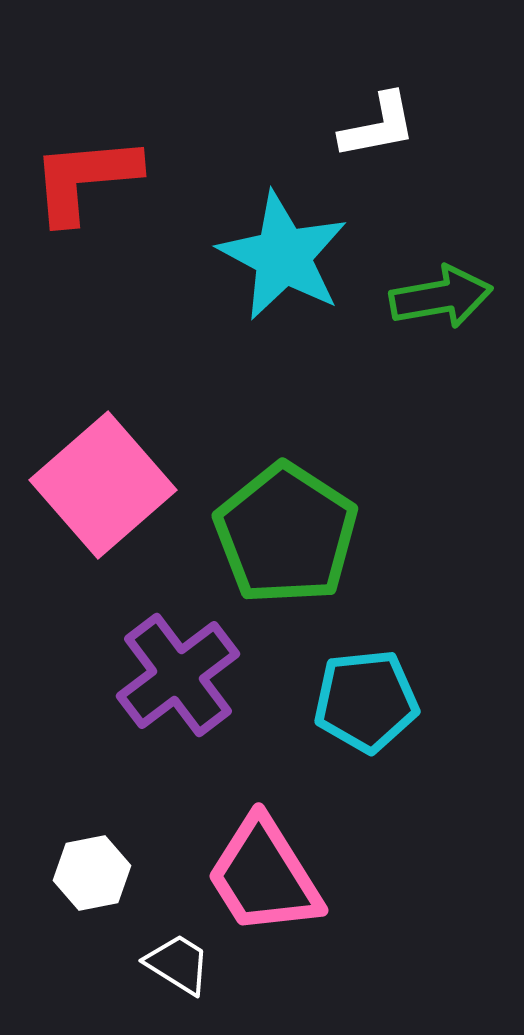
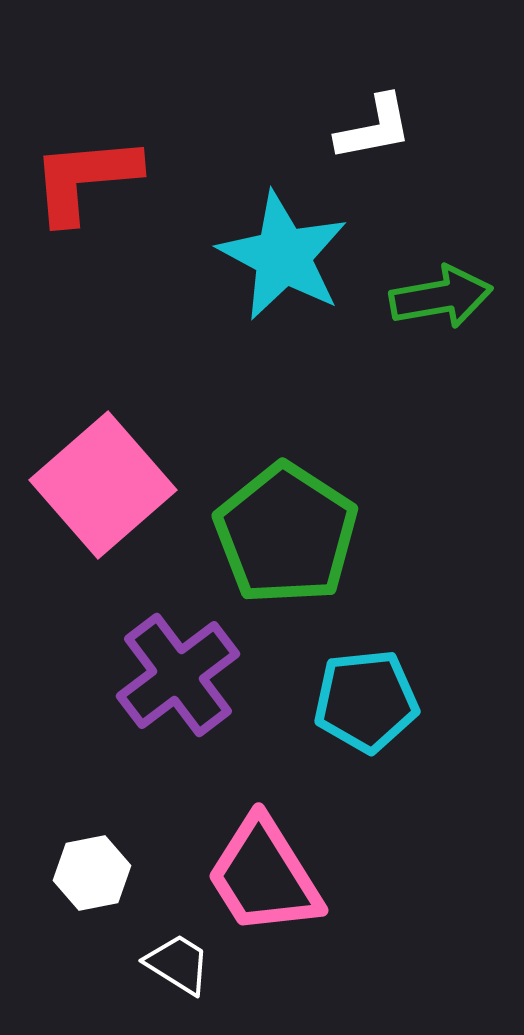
white L-shape: moved 4 px left, 2 px down
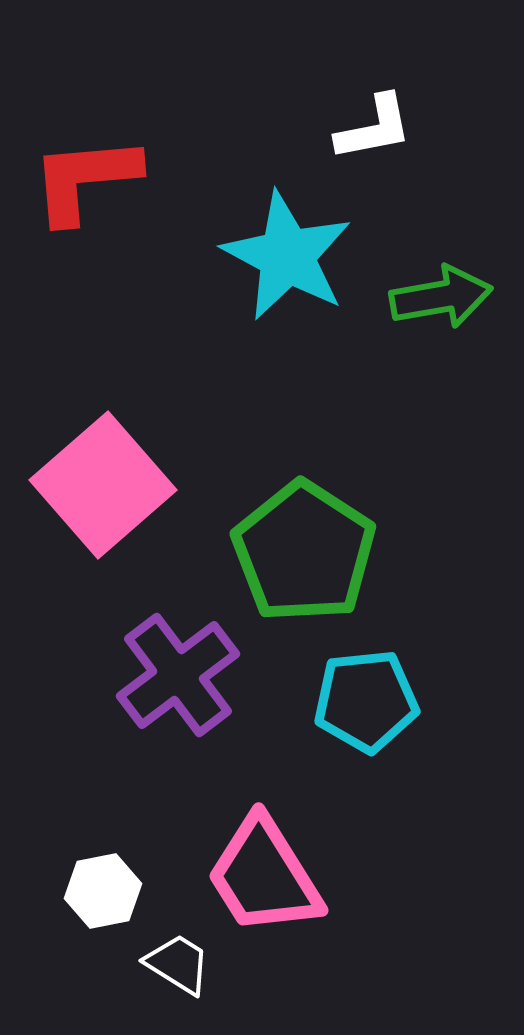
cyan star: moved 4 px right
green pentagon: moved 18 px right, 18 px down
white hexagon: moved 11 px right, 18 px down
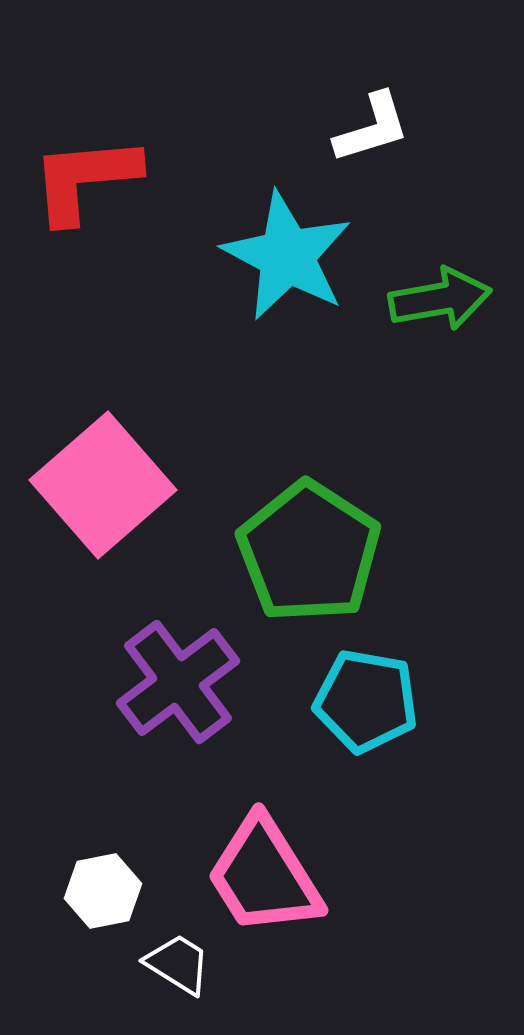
white L-shape: moved 2 px left; rotated 6 degrees counterclockwise
green arrow: moved 1 px left, 2 px down
green pentagon: moved 5 px right
purple cross: moved 7 px down
cyan pentagon: rotated 16 degrees clockwise
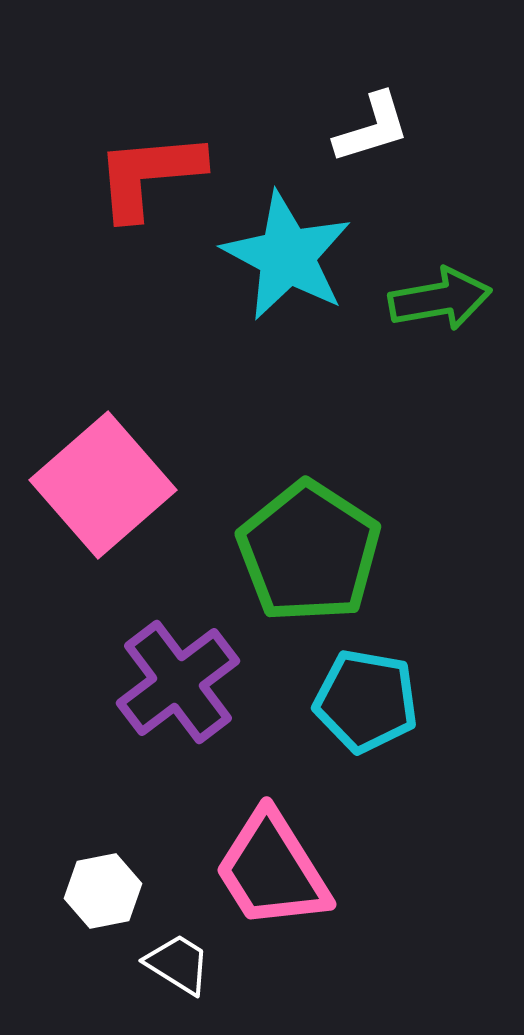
red L-shape: moved 64 px right, 4 px up
pink trapezoid: moved 8 px right, 6 px up
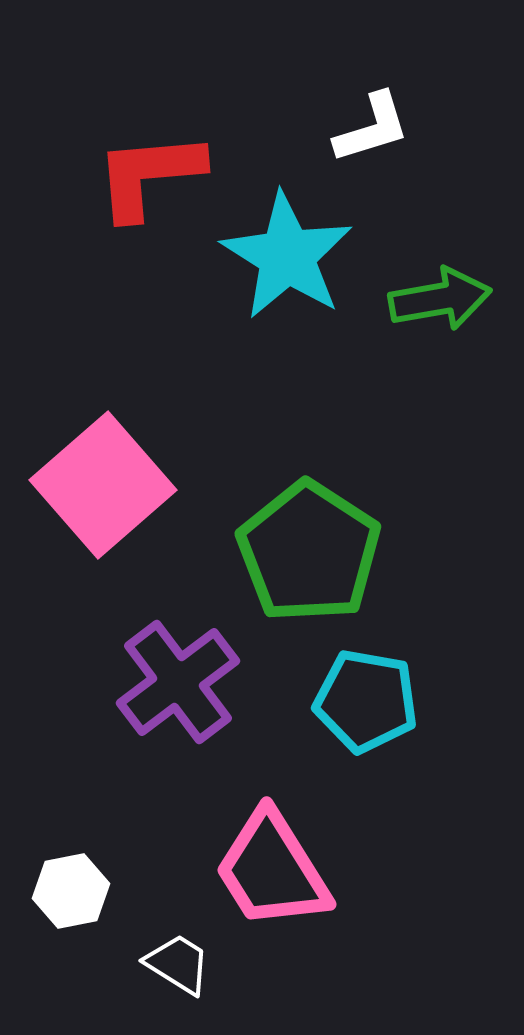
cyan star: rotated 4 degrees clockwise
white hexagon: moved 32 px left
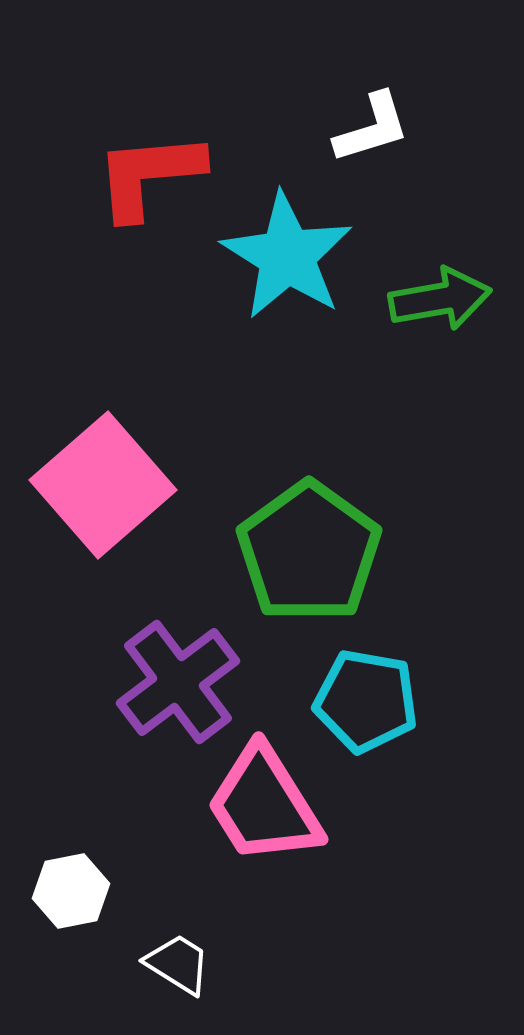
green pentagon: rotated 3 degrees clockwise
pink trapezoid: moved 8 px left, 65 px up
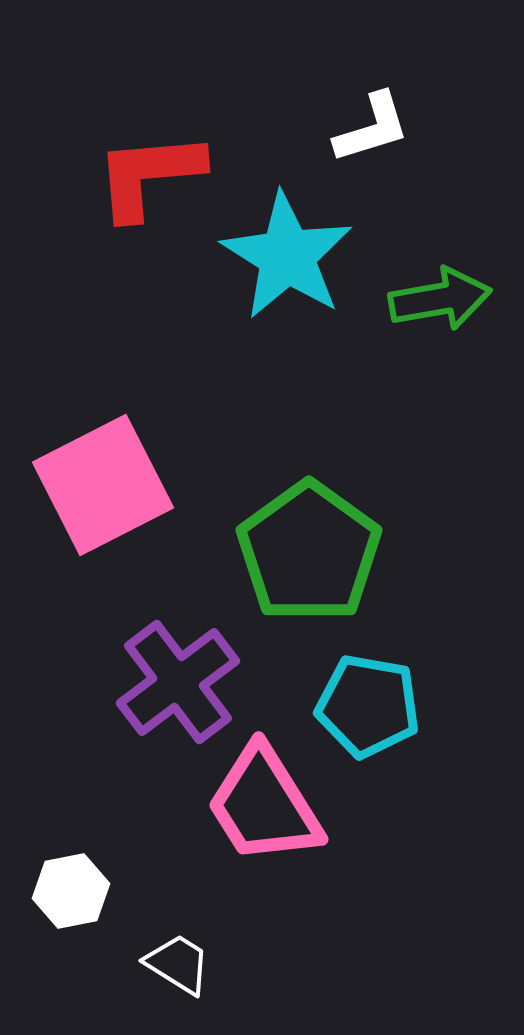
pink square: rotated 14 degrees clockwise
cyan pentagon: moved 2 px right, 5 px down
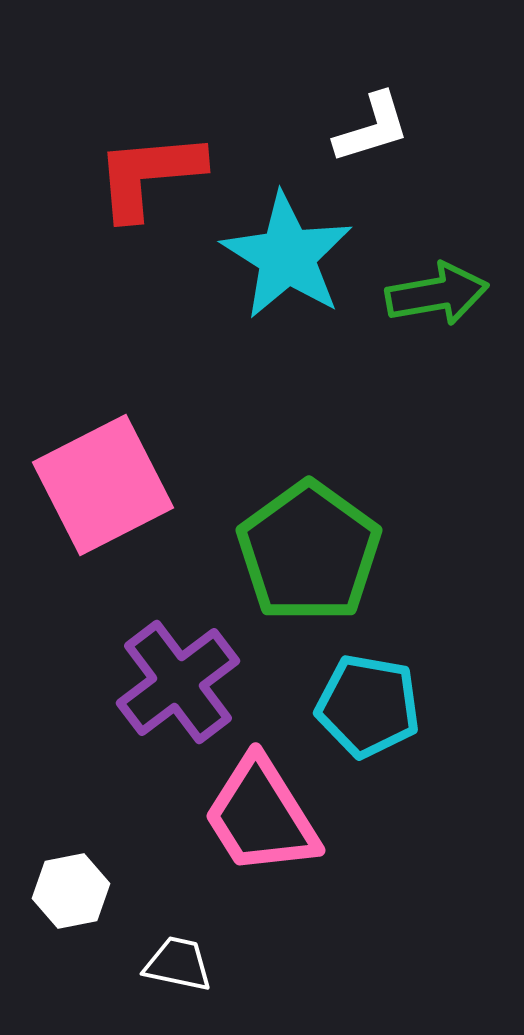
green arrow: moved 3 px left, 5 px up
pink trapezoid: moved 3 px left, 11 px down
white trapezoid: rotated 20 degrees counterclockwise
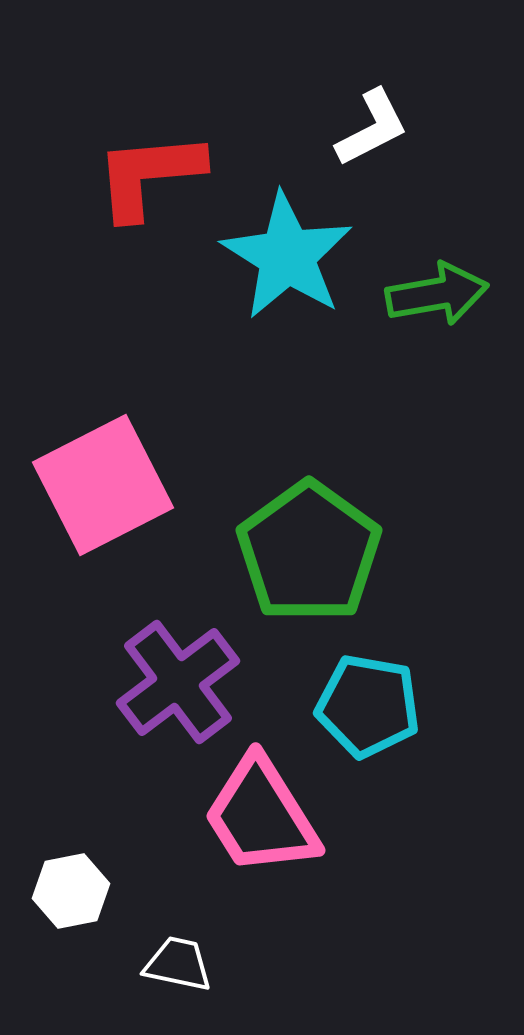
white L-shape: rotated 10 degrees counterclockwise
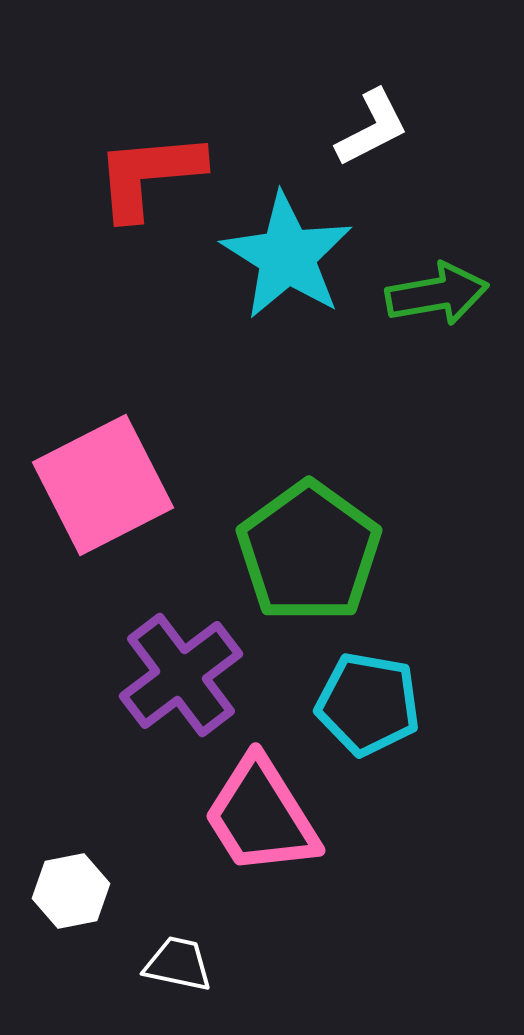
purple cross: moved 3 px right, 7 px up
cyan pentagon: moved 2 px up
